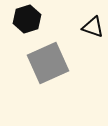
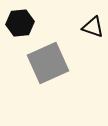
black hexagon: moved 7 px left, 4 px down; rotated 12 degrees clockwise
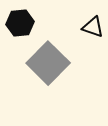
gray square: rotated 21 degrees counterclockwise
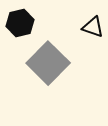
black hexagon: rotated 8 degrees counterclockwise
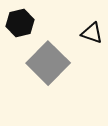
black triangle: moved 1 px left, 6 px down
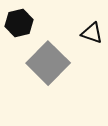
black hexagon: moved 1 px left
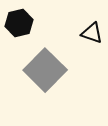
gray square: moved 3 px left, 7 px down
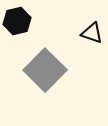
black hexagon: moved 2 px left, 2 px up
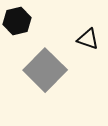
black triangle: moved 4 px left, 6 px down
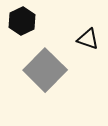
black hexagon: moved 5 px right; rotated 12 degrees counterclockwise
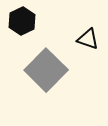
gray square: moved 1 px right
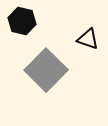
black hexagon: rotated 20 degrees counterclockwise
